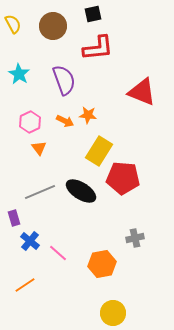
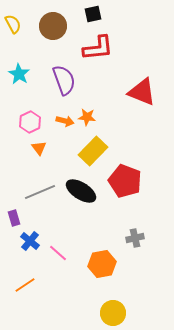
orange star: moved 1 px left, 2 px down
orange arrow: rotated 12 degrees counterclockwise
yellow rectangle: moved 6 px left; rotated 12 degrees clockwise
red pentagon: moved 2 px right, 3 px down; rotated 16 degrees clockwise
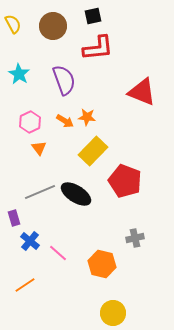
black square: moved 2 px down
orange arrow: rotated 18 degrees clockwise
black ellipse: moved 5 px left, 3 px down
orange hexagon: rotated 24 degrees clockwise
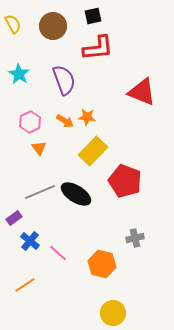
purple rectangle: rotated 70 degrees clockwise
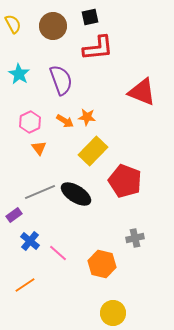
black square: moved 3 px left, 1 px down
purple semicircle: moved 3 px left
purple rectangle: moved 3 px up
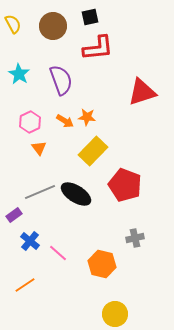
red triangle: rotated 40 degrees counterclockwise
red pentagon: moved 4 px down
yellow circle: moved 2 px right, 1 px down
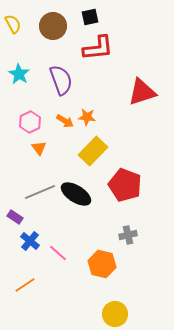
purple rectangle: moved 1 px right, 2 px down; rotated 70 degrees clockwise
gray cross: moved 7 px left, 3 px up
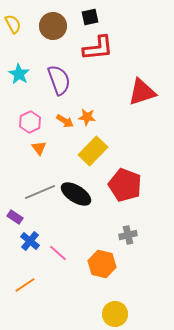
purple semicircle: moved 2 px left
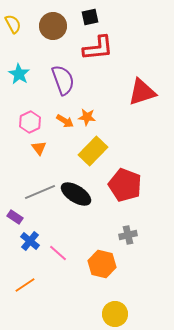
purple semicircle: moved 4 px right
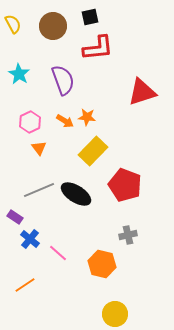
gray line: moved 1 px left, 2 px up
blue cross: moved 2 px up
